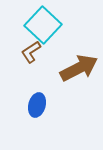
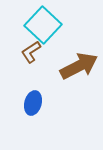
brown arrow: moved 2 px up
blue ellipse: moved 4 px left, 2 px up
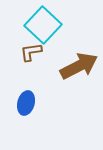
brown L-shape: rotated 25 degrees clockwise
blue ellipse: moved 7 px left
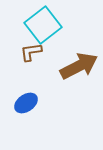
cyan square: rotated 9 degrees clockwise
blue ellipse: rotated 40 degrees clockwise
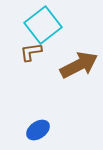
brown arrow: moved 1 px up
blue ellipse: moved 12 px right, 27 px down
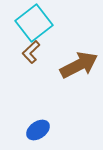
cyan square: moved 9 px left, 2 px up
brown L-shape: rotated 35 degrees counterclockwise
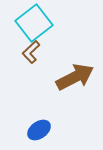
brown arrow: moved 4 px left, 12 px down
blue ellipse: moved 1 px right
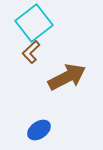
brown arrow: moved 8 px left
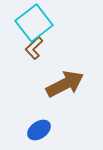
brown L-shape: moved 3 px right, 4 px up
brown arrow: moved 2 px left, 7 px down
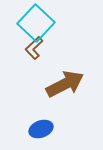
cyan square: moved 2 px right; rotated 9 degrees counterclockwise
blue ellipse: moved 2 px right, 1 px up; rotated 15 degrees clockwise
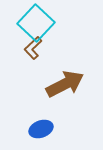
brown L-shape: moved 1 px left
